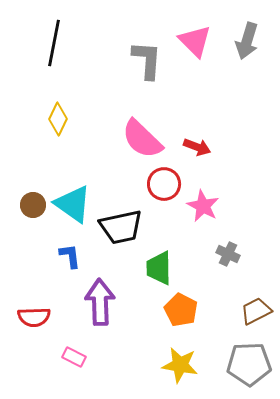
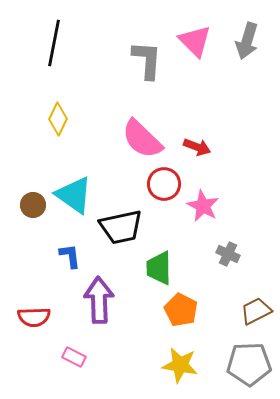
cyan triangle: moved 1 px right, 9 px up
purple arrow: moved 1 px left, 2 px up
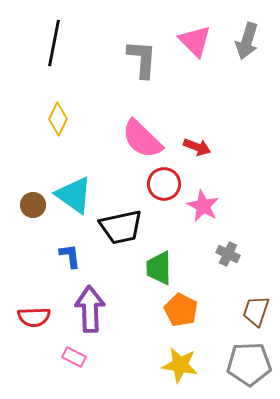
gray L-shape: moved 5 px left, 1 px up
purple arrow: moved 9 px left, 9 px down
brown trapezoid: rotated 44 degrees counterclockwise
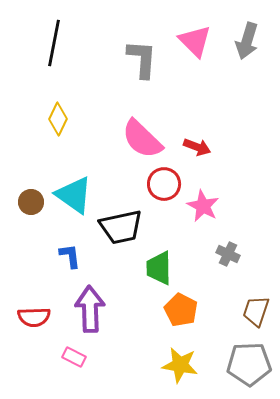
brown circle: moved 2 px left, 3 px up
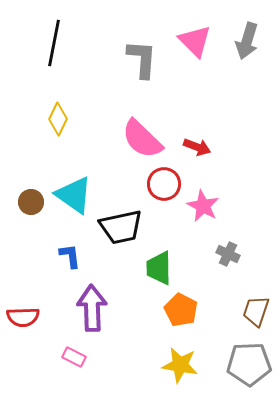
purple arrow: moved 2 px right, 1 px up
red semicircle: moved 11 px left
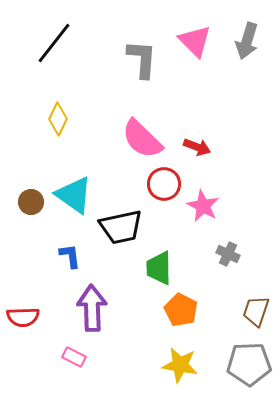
black line: rotated 27 degrees clockwise
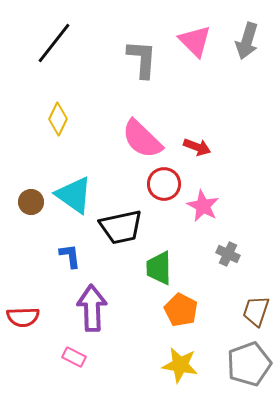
gray pentagon: rotated 18 degrees counterclockwise
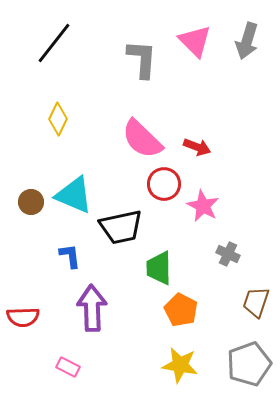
cyan triangle: rotated 12 degrees counterclockwise
brown trapezoid: moved 9 px up
pink rectangle: moved 6 px left, 10 px down
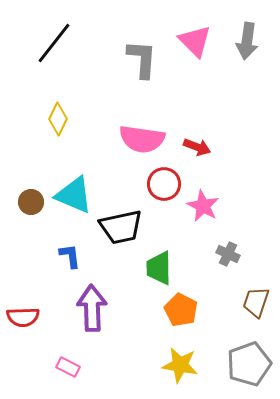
gray arrow: rotated 9 degrees counterclockwise
pink semicircle: rotated 36 degrees counterclockwise
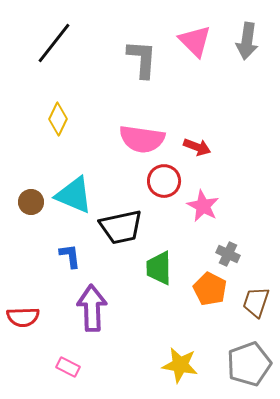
red circle: moved 3 px up
orange pentagon: moved 29 px right, 21 px up
